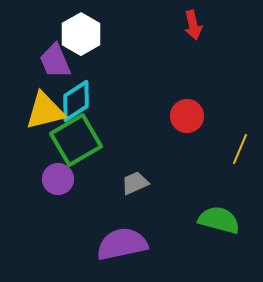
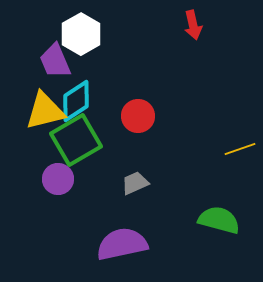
red circle: moved 49 px left
yellow line: rotated 48 degrees clockwise
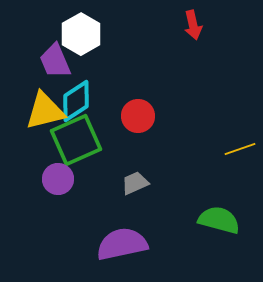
green square: rotated 6 degrees clockwise
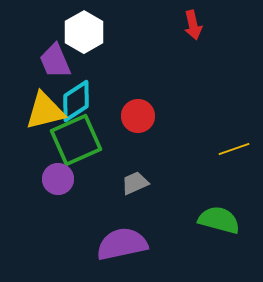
white hexagon: moved 3 px right, 2 px up
yellow line: moved 6 px left
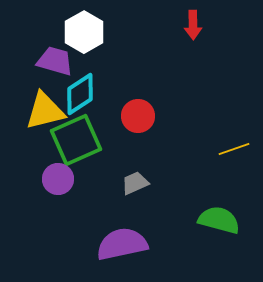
red arrow: rotated 12 degrees clockwise
purple trapezoid: rotated 129 degrees clockwise
cyan diamond: moved 4 px right, 7 px up
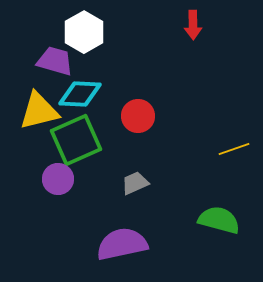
cyan diamond: rotated 36 degrees clockwise
yellow triangle: moved 6 px left
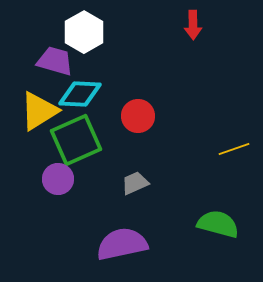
yellow triangle: rotated 18 degrees counterclockwise
green semicircle: moved 1 px left, 4 px down
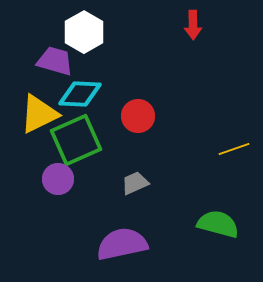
yellow triangle: moved 3 px down; rotated 6 degrees clockwise
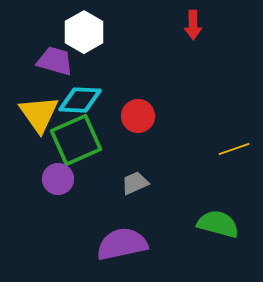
cyan diamond: moved 6 px down
yellow triangle: rotated 39 degrees counterclockwise
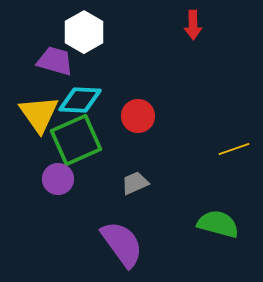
purple semicircle: rotated 66 degrees clockwise
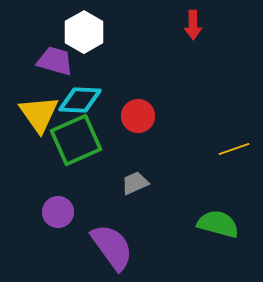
purple circle: moved 33 px down
purple semicircle: moved 10 px left, 3 px down
